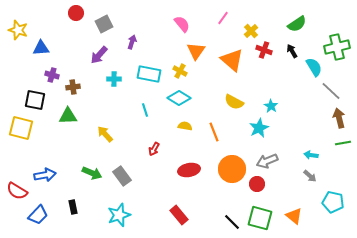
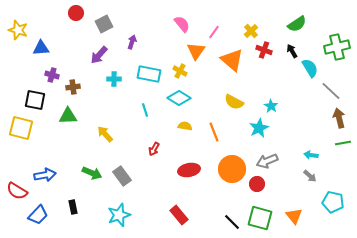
pink line at (223, 18): moved 9 px left, 14 px down
cyan semicircle at (314, 67): moved 4 px left, 1 px down
orange triangle at (294, 216): rotated 12 degrees clockwise
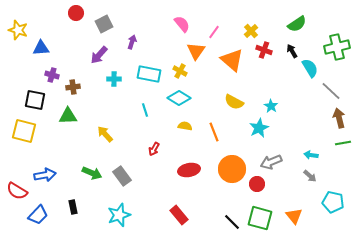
yellow square at (21, 128): moved 3 px right, 3 px down
gray arrow at (267, 161): moved 4 px right, 1 px down
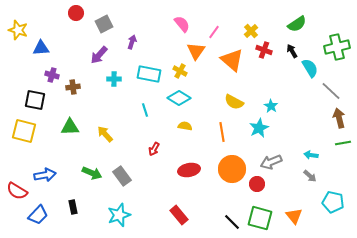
green triangle at (68, 116): moved 2 px right, 11 px down
orange line at (214, 132): moved 8 px right; rotated 12 degrees clockwise
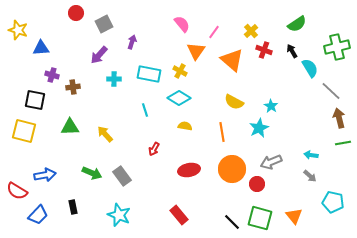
cyan star at (119, 215): rotated 30 degrees counterclockwise
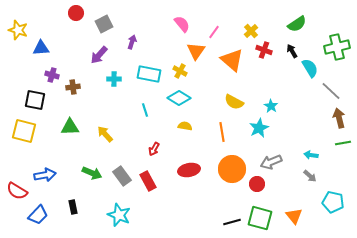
red rectangle at (179, 215): moved 31 px left, 34 px up; rotated 12 degrees clockwise
black line at (232, 222): rotated 60 degrees counterclockwise
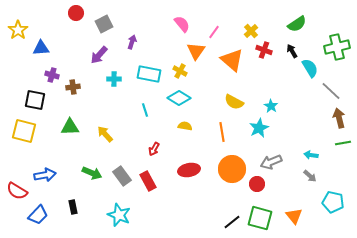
yellow star at (18, 30): rotated 18 degrees clockwise
black line at (232, 222): rotated 24 degrees counterclockwise
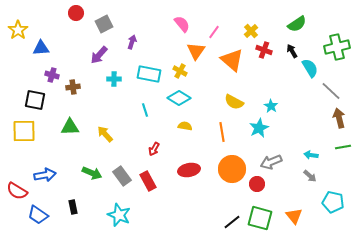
yellow square at (24, 131): rotated 15 degrees counterclockwise
green line at (343, 143): moved 4 px down
blue trapezoid at (38, 215): rotated 80 degrees clockwise
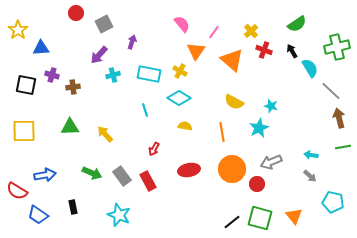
cyan cross at (114, 79): moved 1 px left, 4 px up; rotated 16 degrees counterclockwise
black square at (35, 100): moved 9 px left, 15 px up
cyan star at (271, 106): rotated 16 degrees counterclockwise
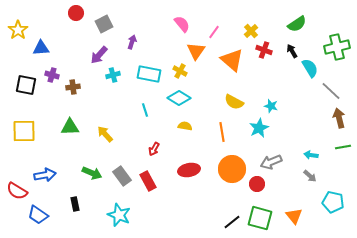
black rectangle at (73, 207): moved 2 px right, 3 px up
